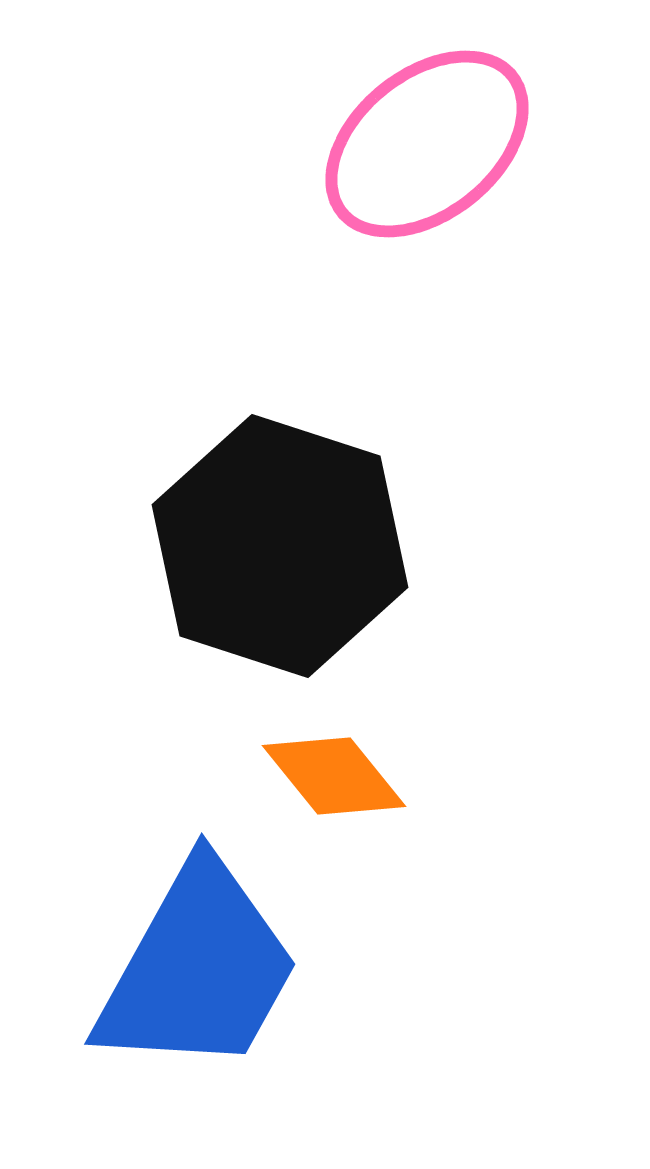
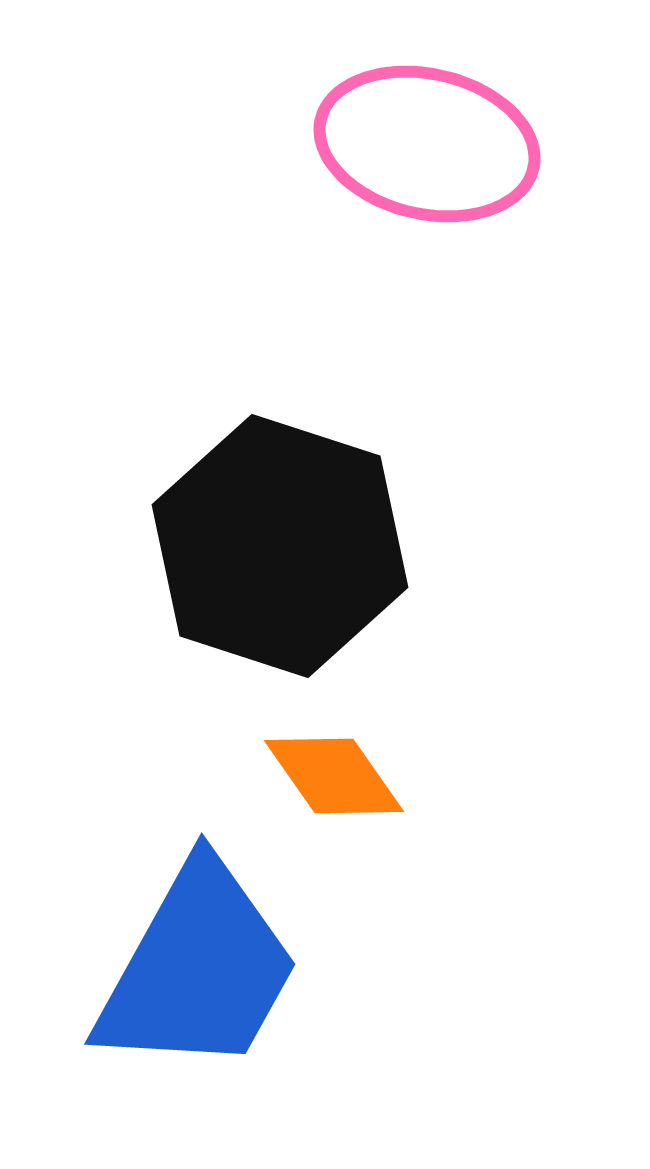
pink ellipse: rotated 52 degrees clockwise
orange diamond: rotated 4 degrees clockwise
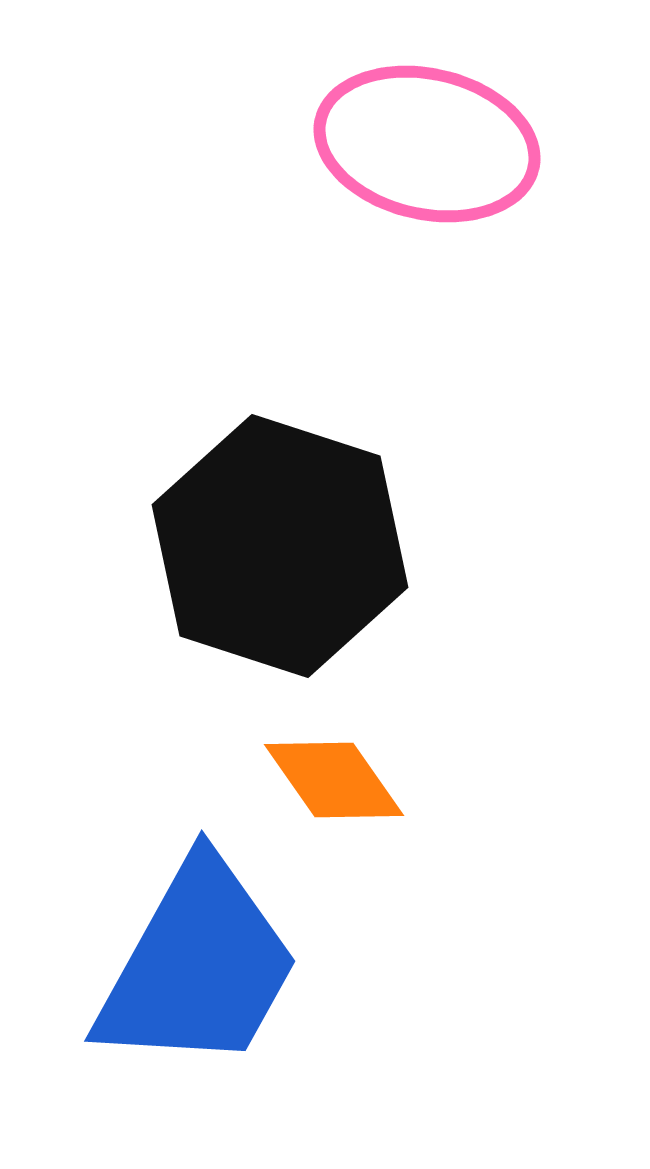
orange diamond: moved 4 px down
blue trapezoid: moved 3 px up
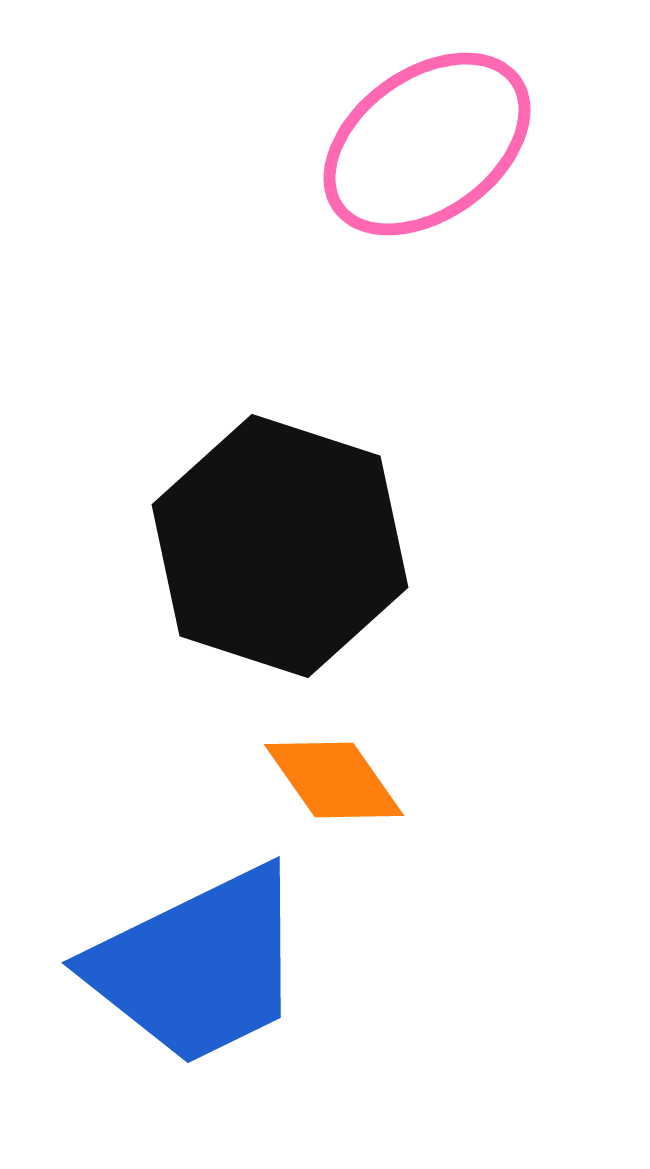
pink ellipse: rotated 49 degrees counterclockwise
blue trapezoid: rotated 35 degrees clockwise
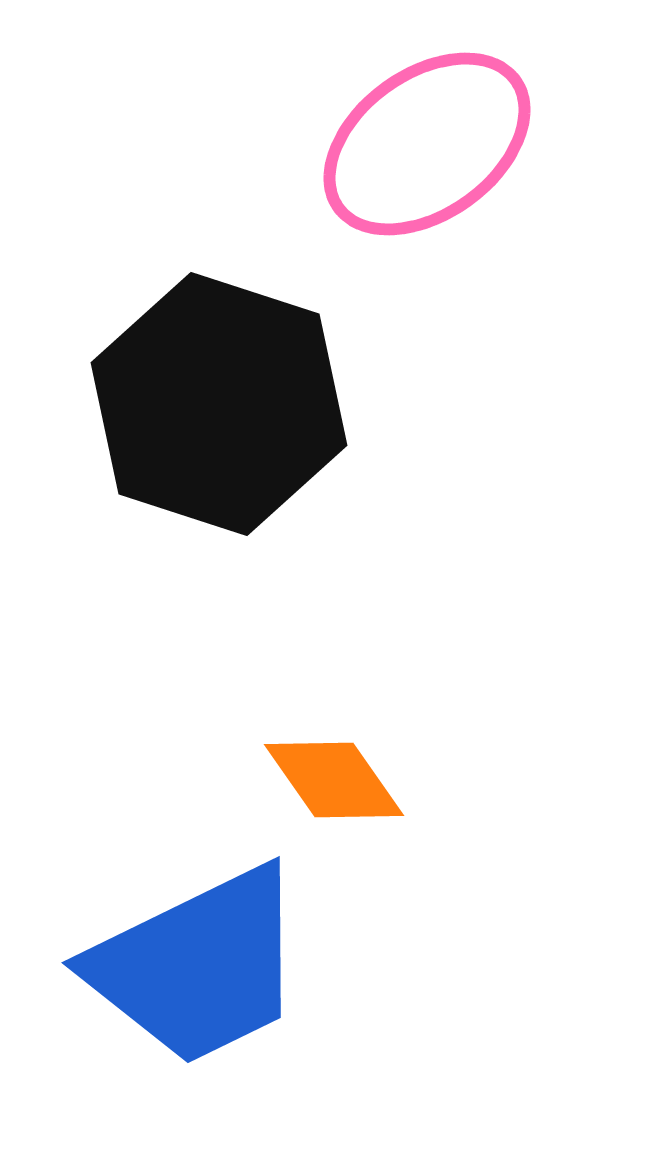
black hexagon: moved 61 px left, 142 px up
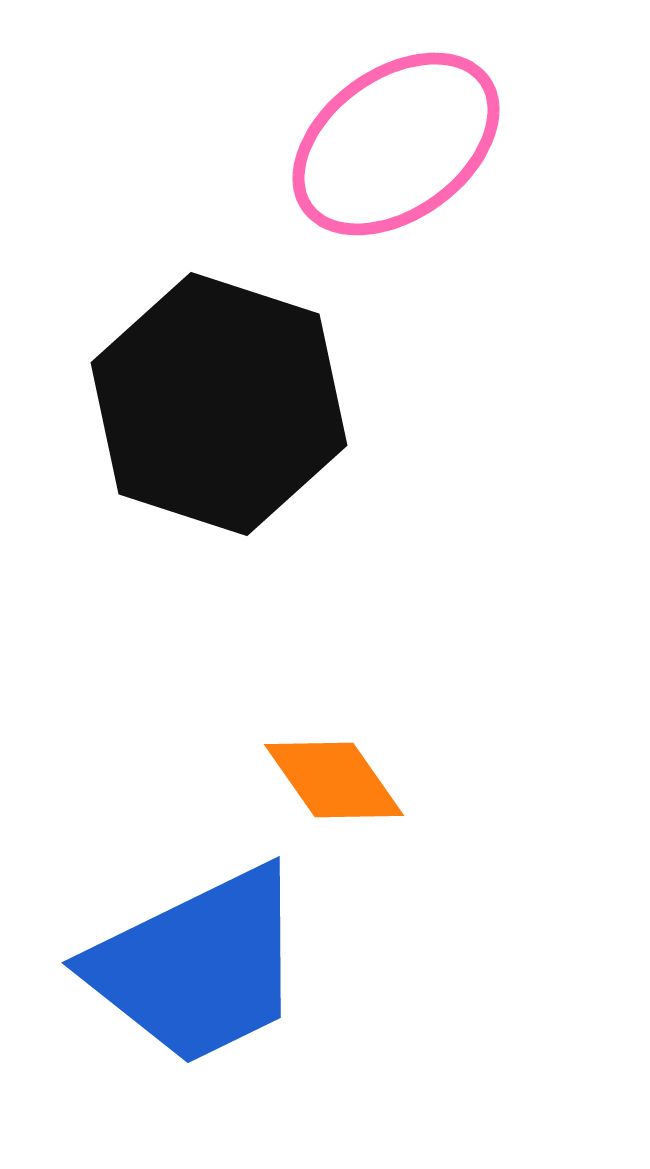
pink ellipse: moved 31 px left
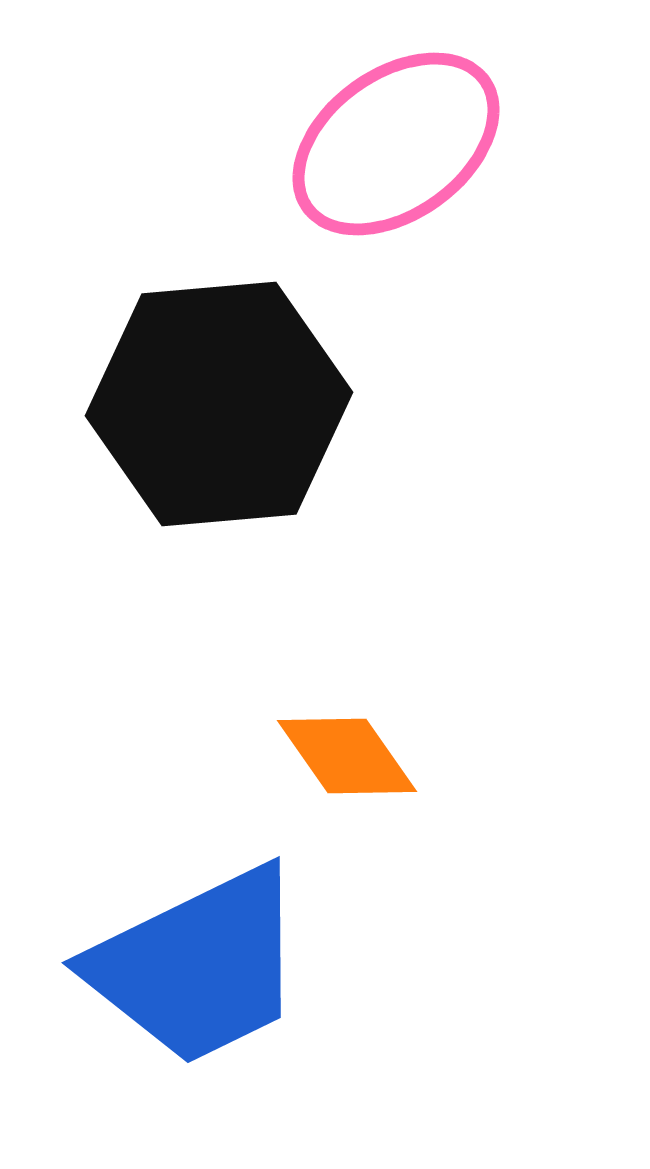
black hexagon: rotated 23 degrees counterclockwise
orange diamond: moved 13 px right, 24 px up
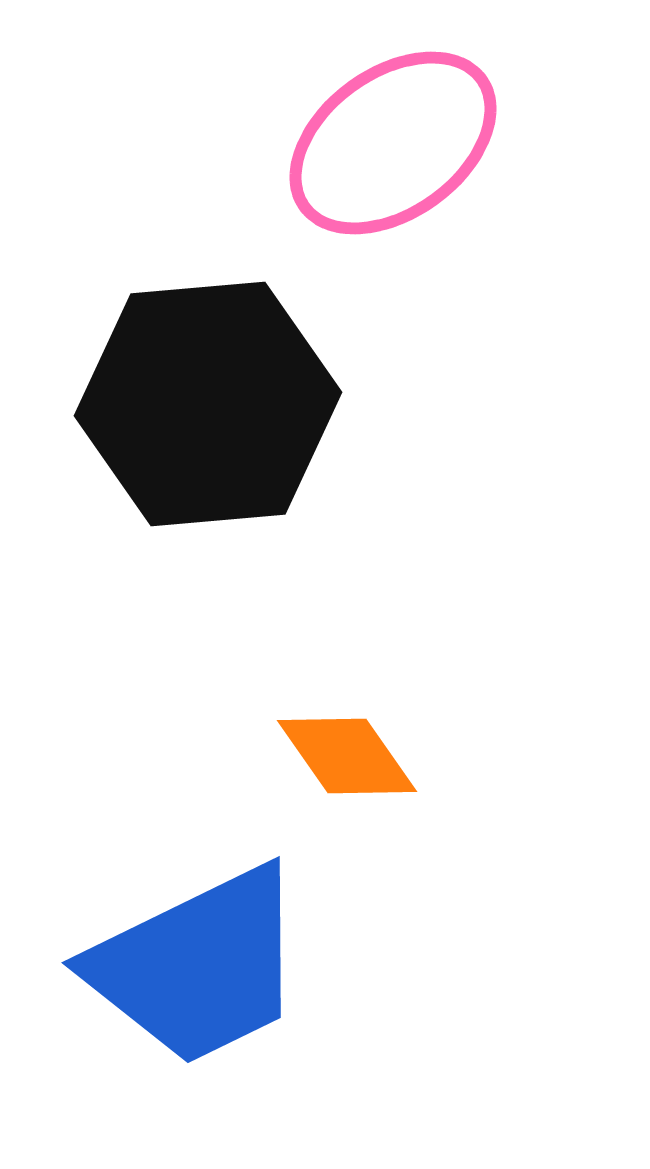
pink ellipse: moved 3 px left, 1 px up
black hexagon: moved 11 px left
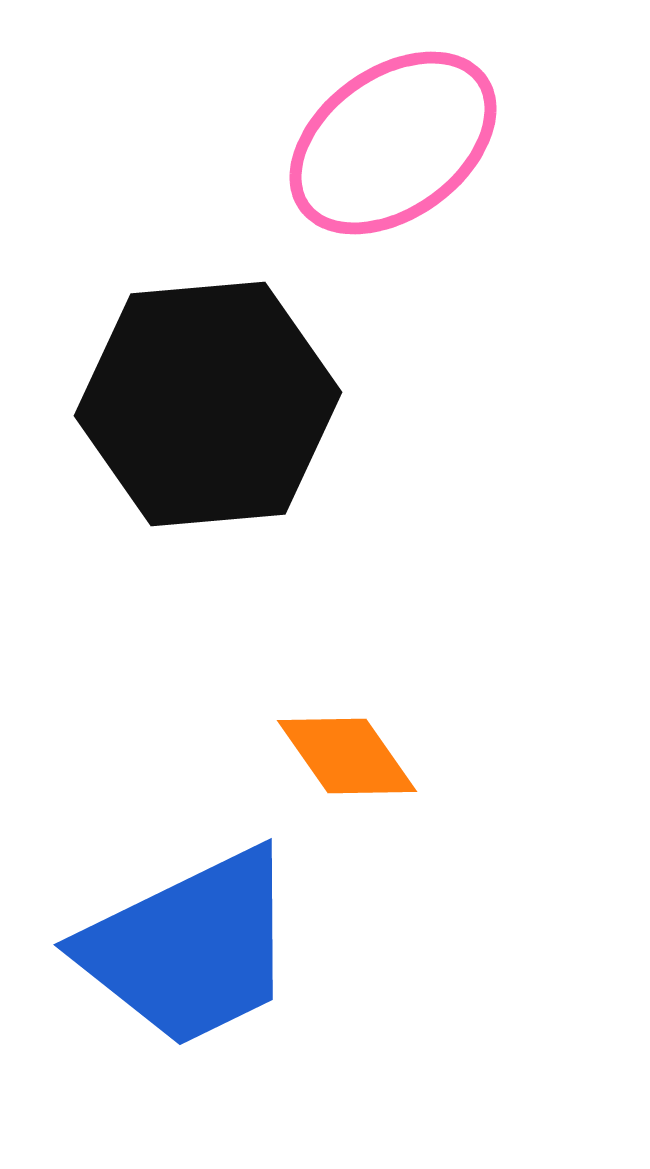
blue trapezoid: moved 8 px left, 18 px up
